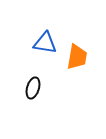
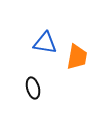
black ellipse: rotated 30 degrees counterclockwise
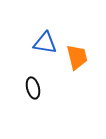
orange trapezoid: rotated 24 degrees counterclockwise
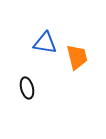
black ellipse: moved 6 px left
